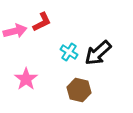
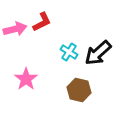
pink arrow: moved 2 px up
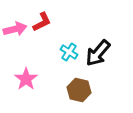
black arrow: rotated 8 degrees counterclockwise
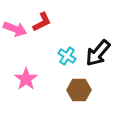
pink arrow: rotated 35 degrees clockwise
cyan cross: moved 2 px left, 4 px down
brown hexagon: rotated 15 degrees counterclockwise
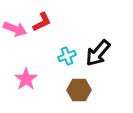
cyan cross: rotated 36 degrees clockwise
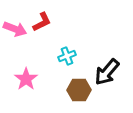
black arrow: moved 9 px right, 19 px down
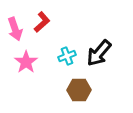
red L-shape: rotated 15 degrees counterclockwise
pink arrow: rotated 50 degrees clockwise
black arrow: moved 8 px left, 19 px up
pink star: moved 17 px up
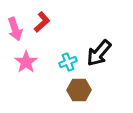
cyan cross: moved 1 px right, 6 px down
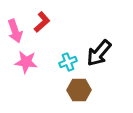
pink arrow: moved 2 px down
pink star: rotated 30 degrees counterclockwise
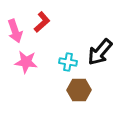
black arrow: moved 1 px right, 1 px up
cyan cross: rotated 30 degrees clockwise
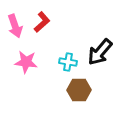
pink arrow: moved 5 px up
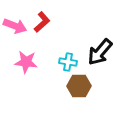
pink arrow: rotated 50 degrees counterclockwise
brown hexagon: moved 4 px up
